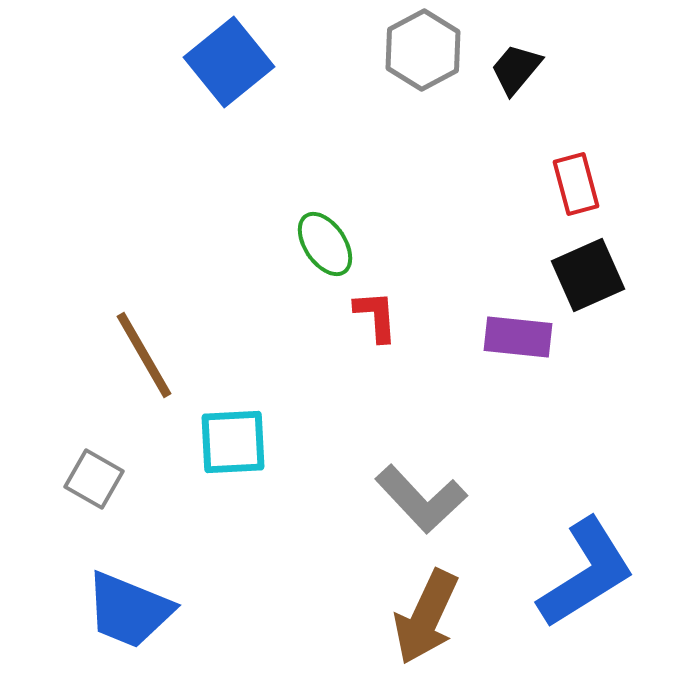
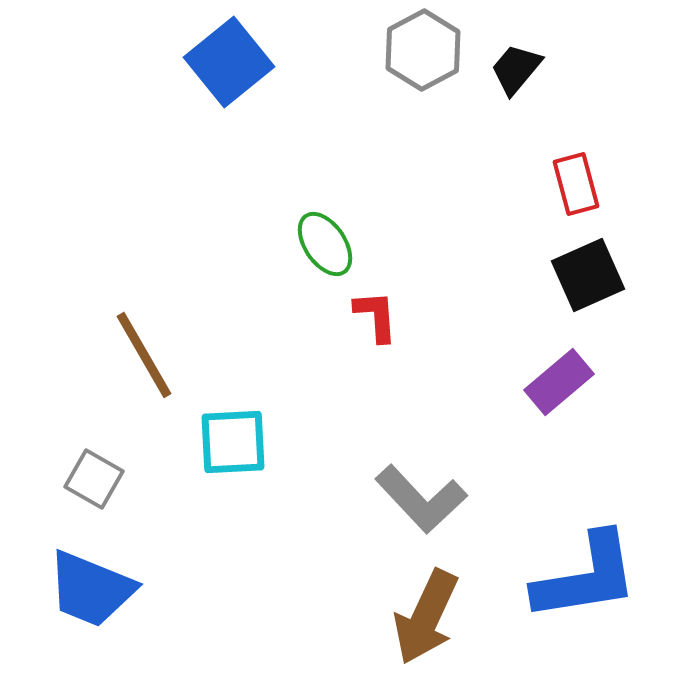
purple rectangle: moved 41 px right, 45 px down; rotated 46 degrees counterclockwise
blue L-shape: moved 4 px down; rotated 23 degrees clockwise
blue trapezoid: moved 38 px left, 21 px up
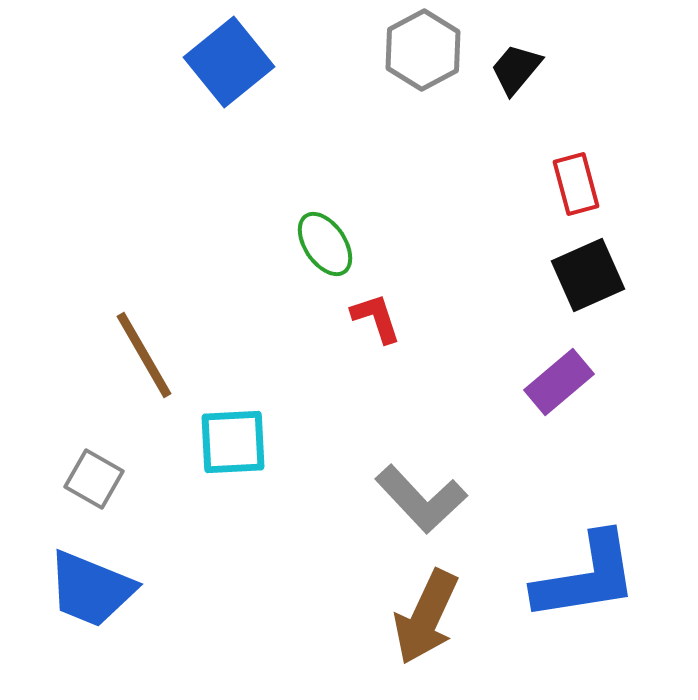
red L-shape: moved 2 px down; rotated 14 degrees counterclockwise
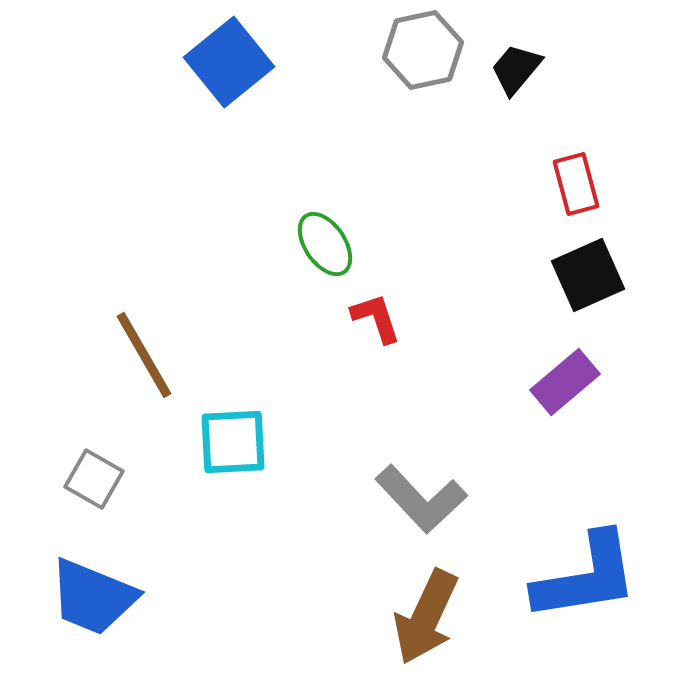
gray hexagon: rotated 16 degrees clockwise
purple rectangle: moved 6 px right
blue trapezoid: moved 2 px right, 8 px down
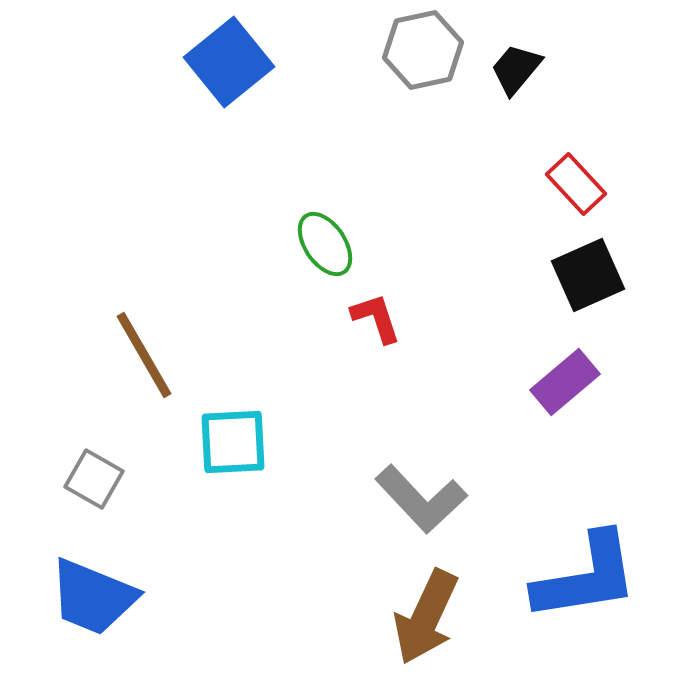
red rectangle: rotated 28 degrees counterclockwise
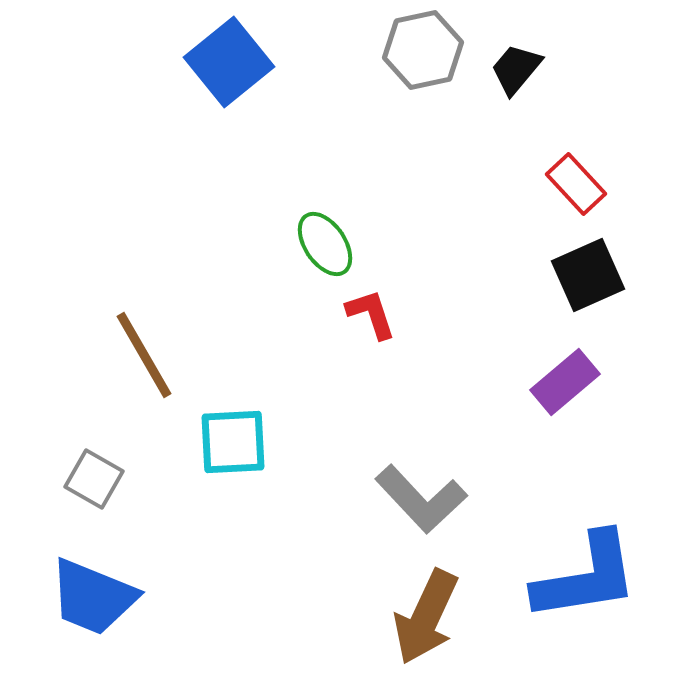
red L-shape: moved 5 px left, 4 px up
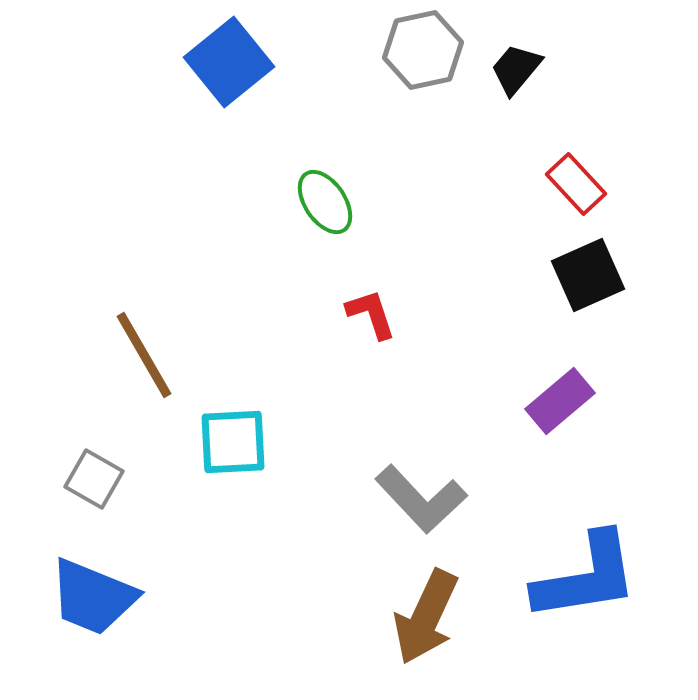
green ellipse: moved 42 px up
purple rectangle: moved 5 px left, 19 px down
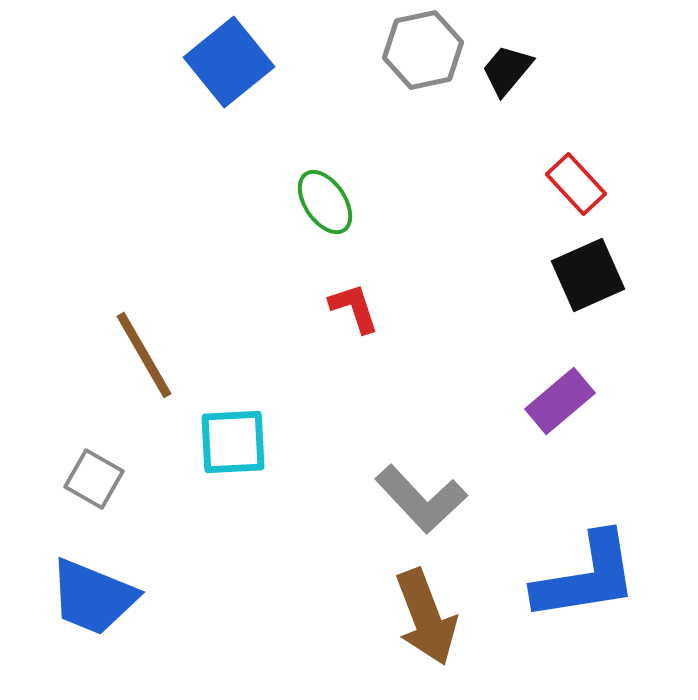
black trapezoid: moved 9 px left, 1 px down
red L-shape: moved 17 px left, 6 px up
brown arrow: rotated 46 degrees counterclockwise
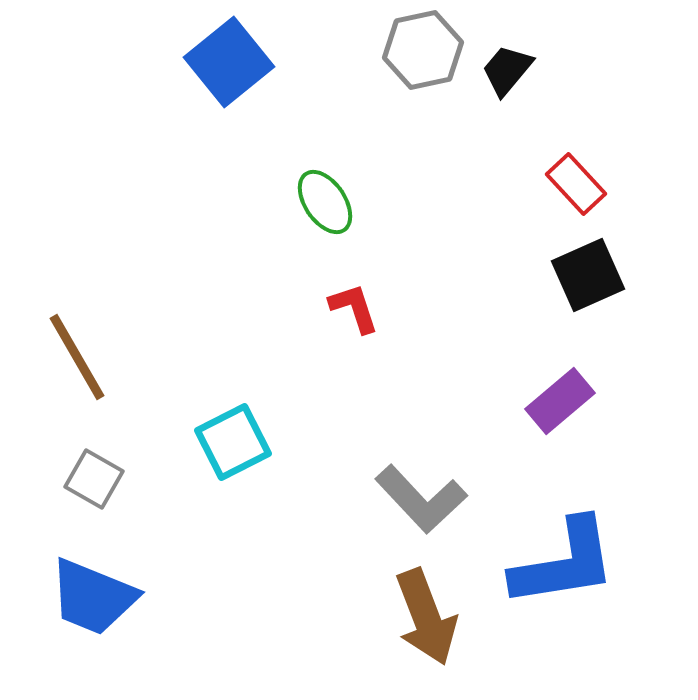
brown line: moved 67 px left, 2 px down
cyan square: rotated 24 degrees counterclockwise
blue L-shape: moved 22 px left, 14 px up
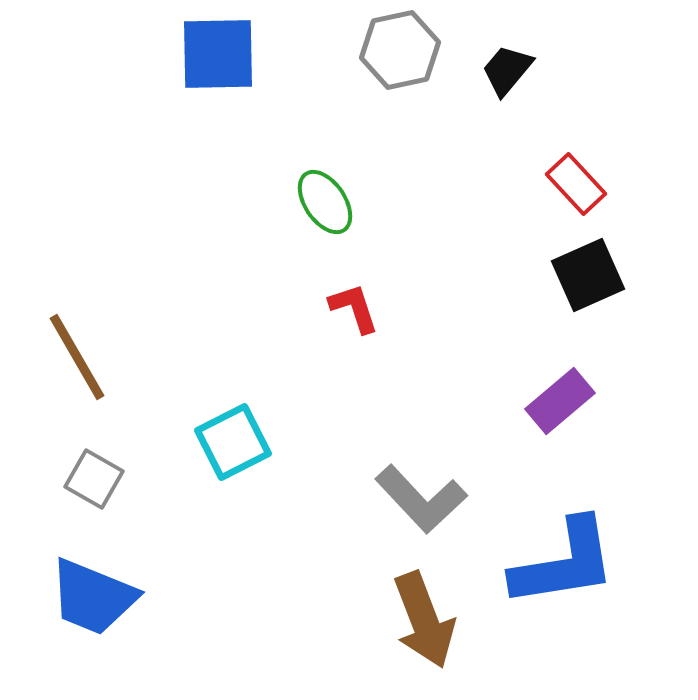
gray hexagon: moved 23 px left
blue square: moved 11 px left, 8 px up; rotated 38 degrees clockwise
brown arrow: moved 2 px left, 3 px down
